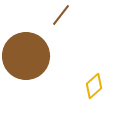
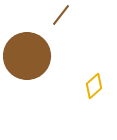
brown circle: moved 1 px right
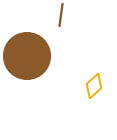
brown line: rotated 30 degrees counterclockwise
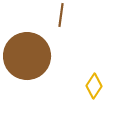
yellow diamond: rotated 15 degrees counterclockwise
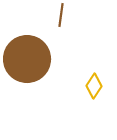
brown circle: moved 3 px down
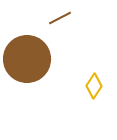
brown line: moved 1 px left, 3 px down; rotated 55 degrees clockwise
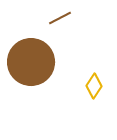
brown circle: moved 4 px right, 3 px down
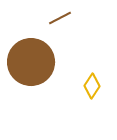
yellow diamond: moved 2 px left
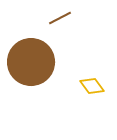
yellow diamond: rotated 70 degrees counterclockwise
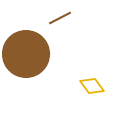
brown circle: moved 5 px left, 8 px up
